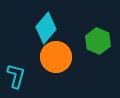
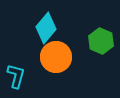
green hexagon: moved 3 px right
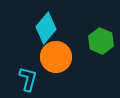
cyan L-shape: moved 12 px right, 3 px down
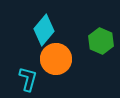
cyan diamond: moved 2 px left, 2 px down
orange circle: moved 2 px down
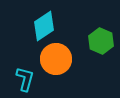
cyan diamond: moved 4 px up; rotated 16 degrees clockwise
cyan L-shape: moved 3 px left
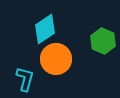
cyan diamond: moved 1 px right, 3 px down
green hexagon: moved 2 px right
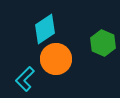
green hexagon: moved 2 px down
cyan L-shape: rotated 150 degrees counterclockwise
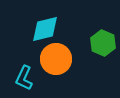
cyan diamond: rotated 20 degrees clockwise
cyan L-shape: moved 1 px left, 1 px up; rotated 20 degrees counterclockwise
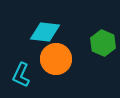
cyan diamond: moved 3 px down; rotated 20 degrees clockwise
cyan L-shape: moved 3 px left, 3 px up
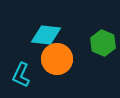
cyan diamond: moved 1 px right, 3 px down
orange circle: moved 1 px right
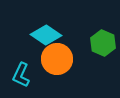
cyan diamond: rotated 28 degrees clockwise
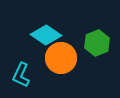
green hexagon: moved 6 px left; rotated 15 degrees clockwise
orange circle: moved 4 px right, 1 px up
